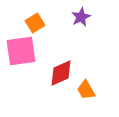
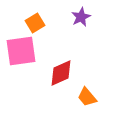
orange trapezoid: moved 1 px right, 7 px down; rotated 10 degrees counterclockwise
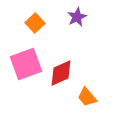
purple star: moved 4 px left
orange square: rotated 12 degrees counterclockwise
pink square: moved 5 px right, 13 px down; rotated 12 degrees counterclockwise
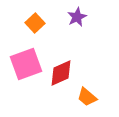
orange trapezoid: rotated 10 degrees counterclockwise
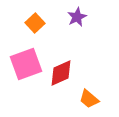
orange trapezoid: moved 2 px right, 2 px down
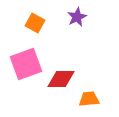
orange square: rotated 18 degrees counterclockwise
red diamond: moved 6 px down; rotated 24 degrees clockwise
orange trapezoid: rotated 135 degrees clockwise
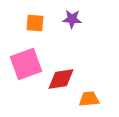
purple star: moved 5 px left, 2 px down; rotated 30 degrees clockwise
orange square: rotated 24 degrees counterclockwise
red diamond: rotated 8 degrees counterclockwise
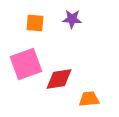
red diamond: moved 2 px left
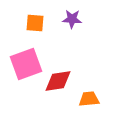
red diamond: moved 1 px left, 2 px down
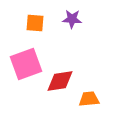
red diamond: moved 2 px right
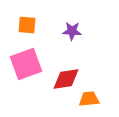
purple star: moved 12 px down
orange square: moved 8 px left, 2 px down
red diamond: moved 6 px right, 2 px up
